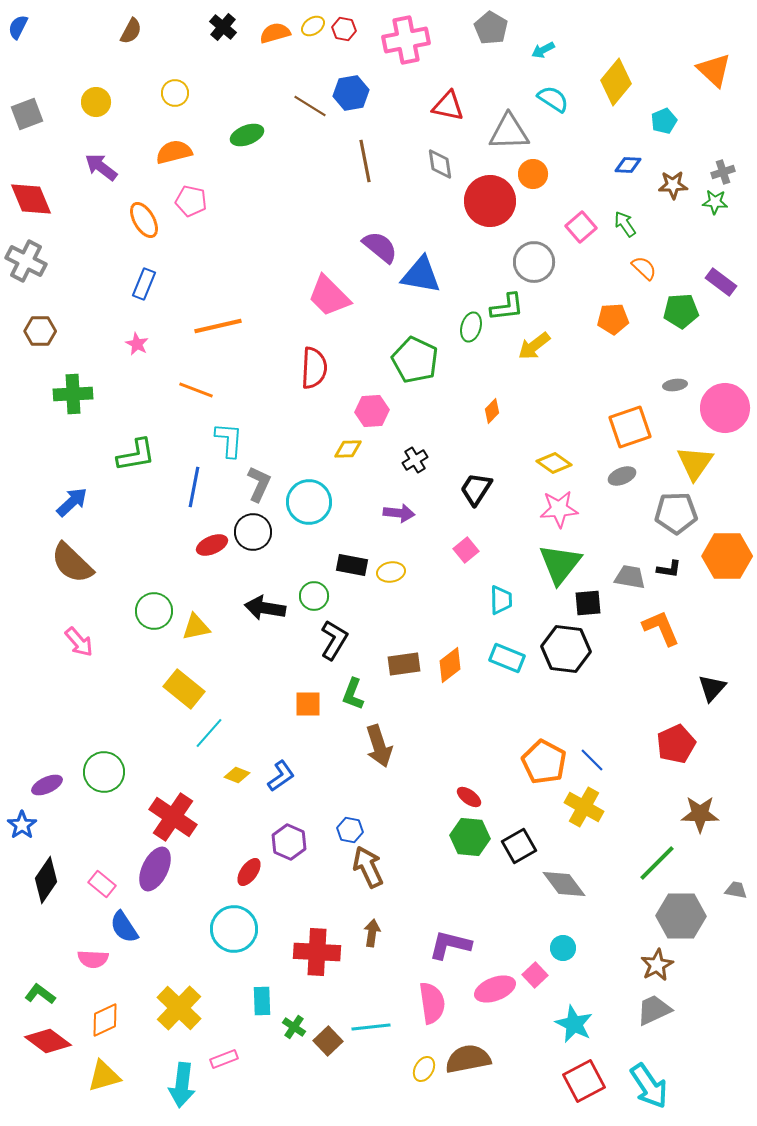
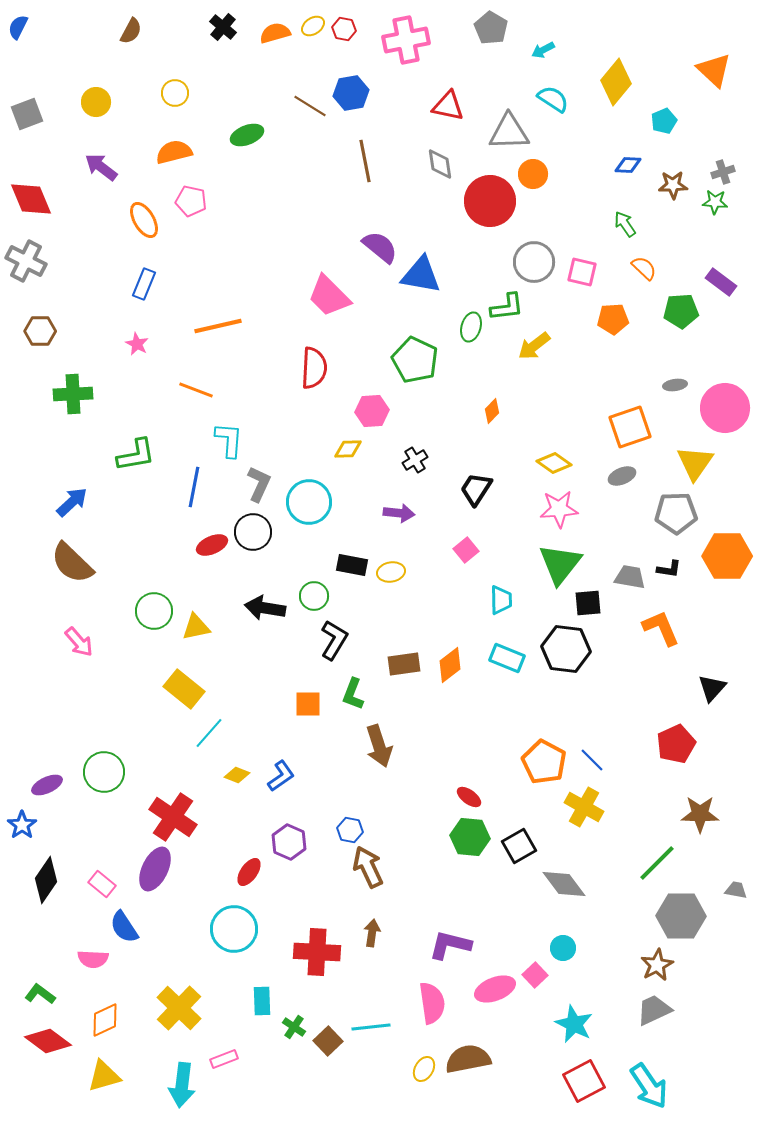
pink square at (581, 227): moved 1 px right, 45 px down; rotated 36 degrees counterclockwise
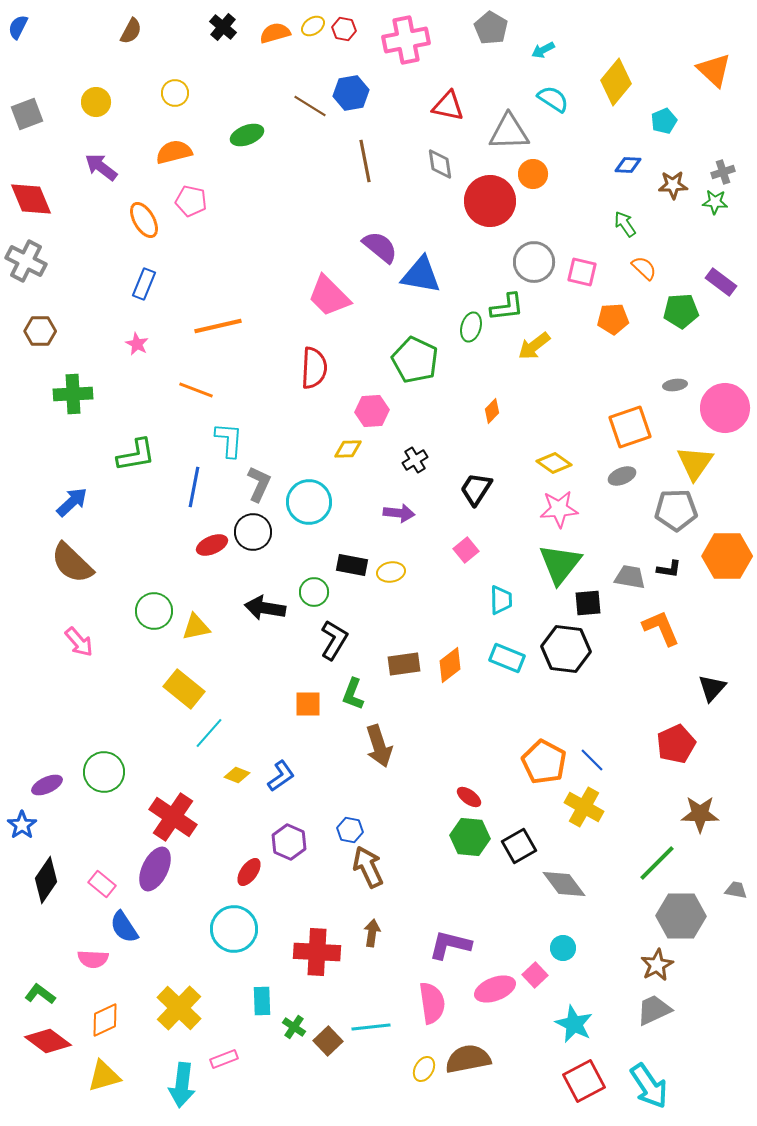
gray pentagon at (676, 513): moved 3 px up
green circle at (314, 596): moved 4 px up
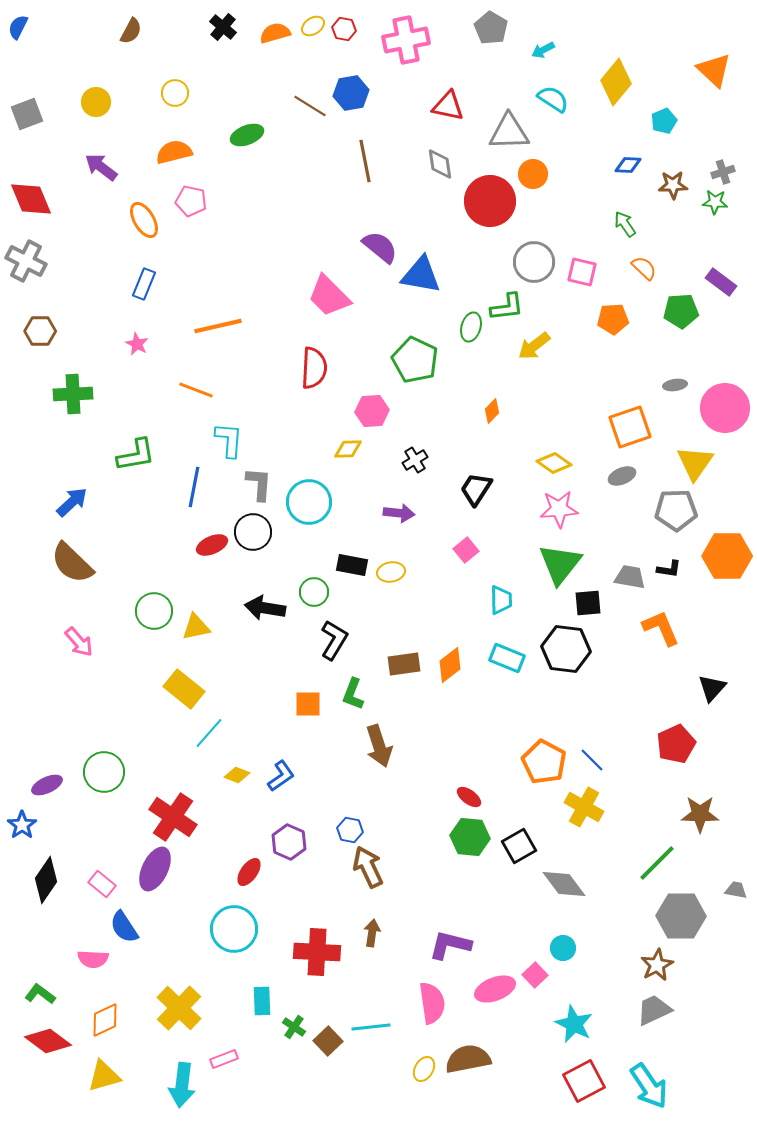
gray L-shape at (259, 484): rotated 21 degrees counterclockwise
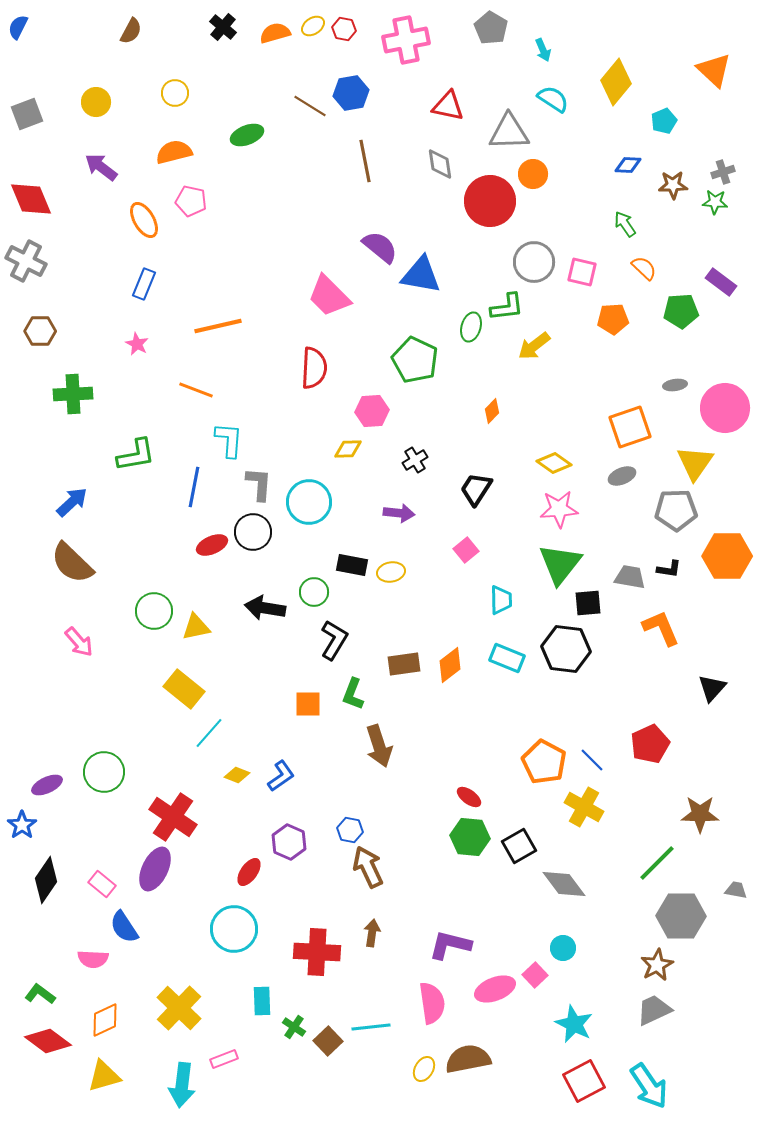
cyan arrow at (543, 50): rotated 85 degrees counterclockwise
red pentagon at (676, 744): moved 26 px left
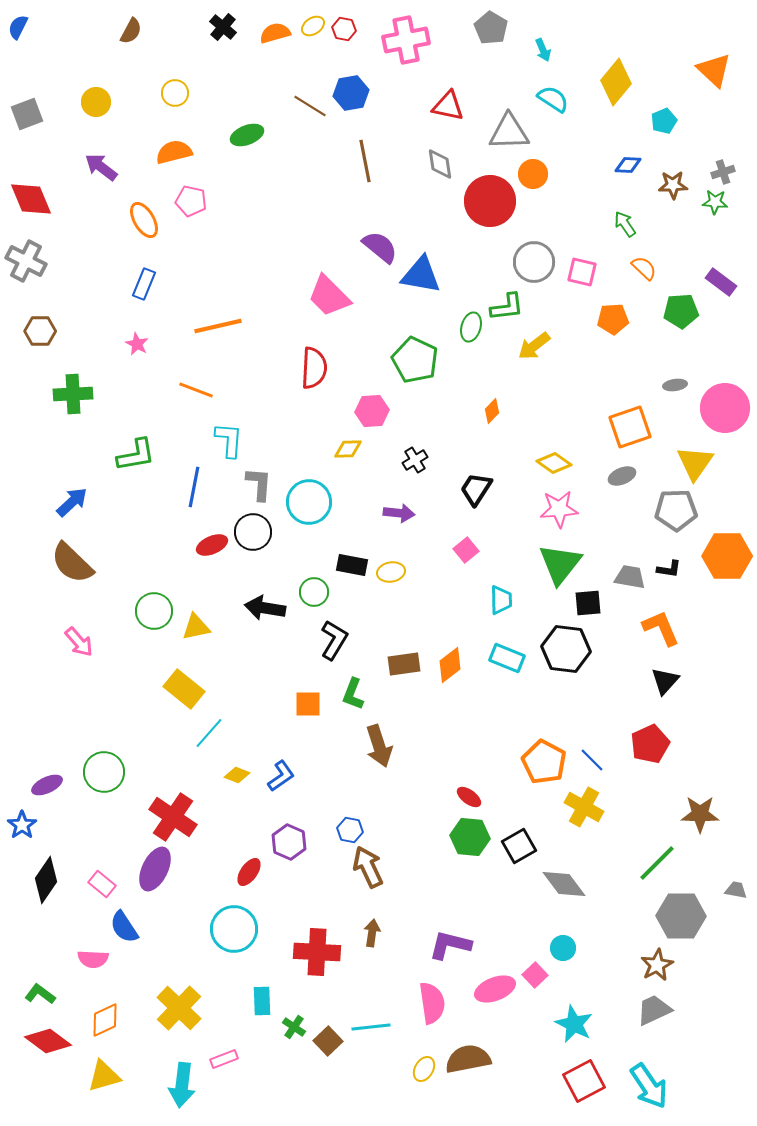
black triangle at (712, 688): moved 47 px left, 7 px up
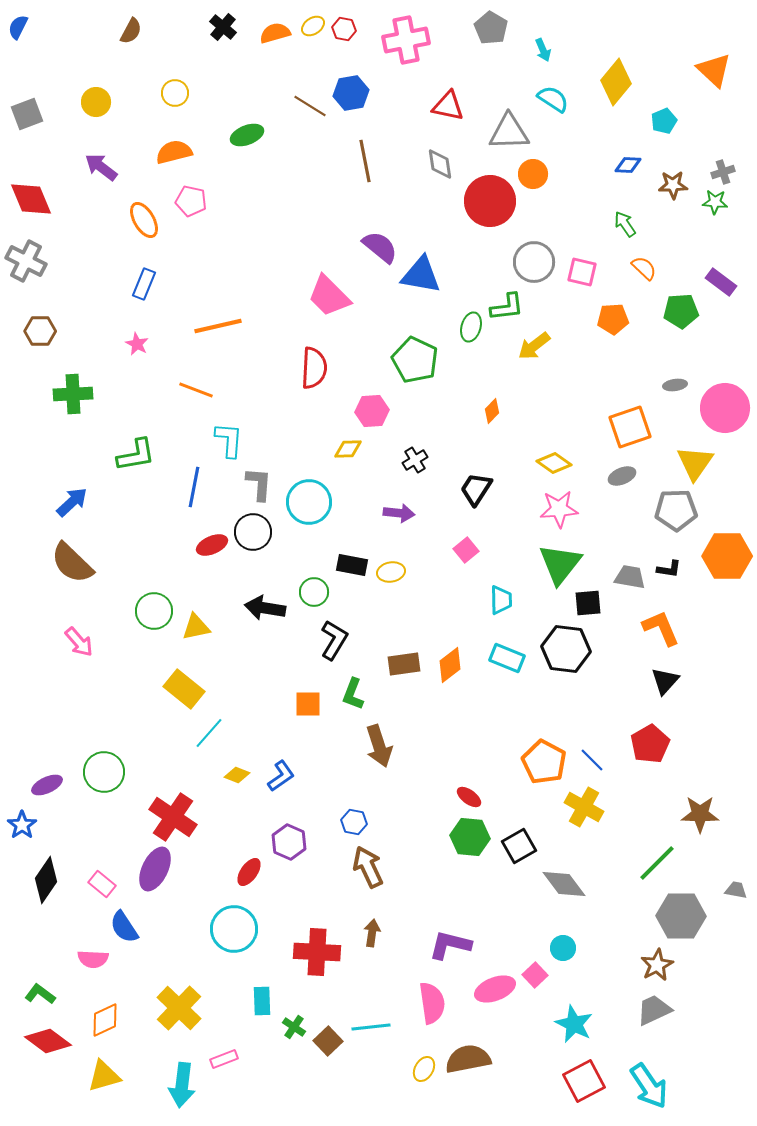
red pentagon at (650, 744): rotated 6 degrees counterclockwise
blue hexagon at (350, 830): moved 4 px right, 8 px up
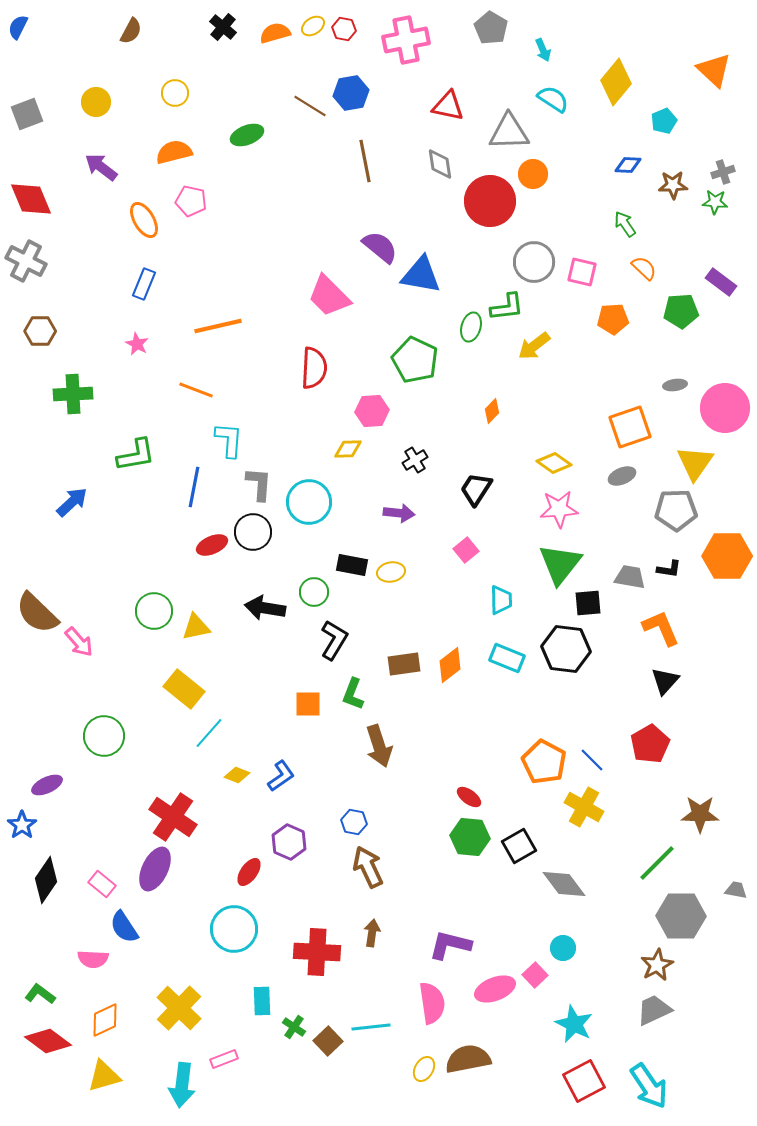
brown semicircle at (72, 563): moved 35 px left, 50 px down
green circle at (104, 772): moved 36 px up
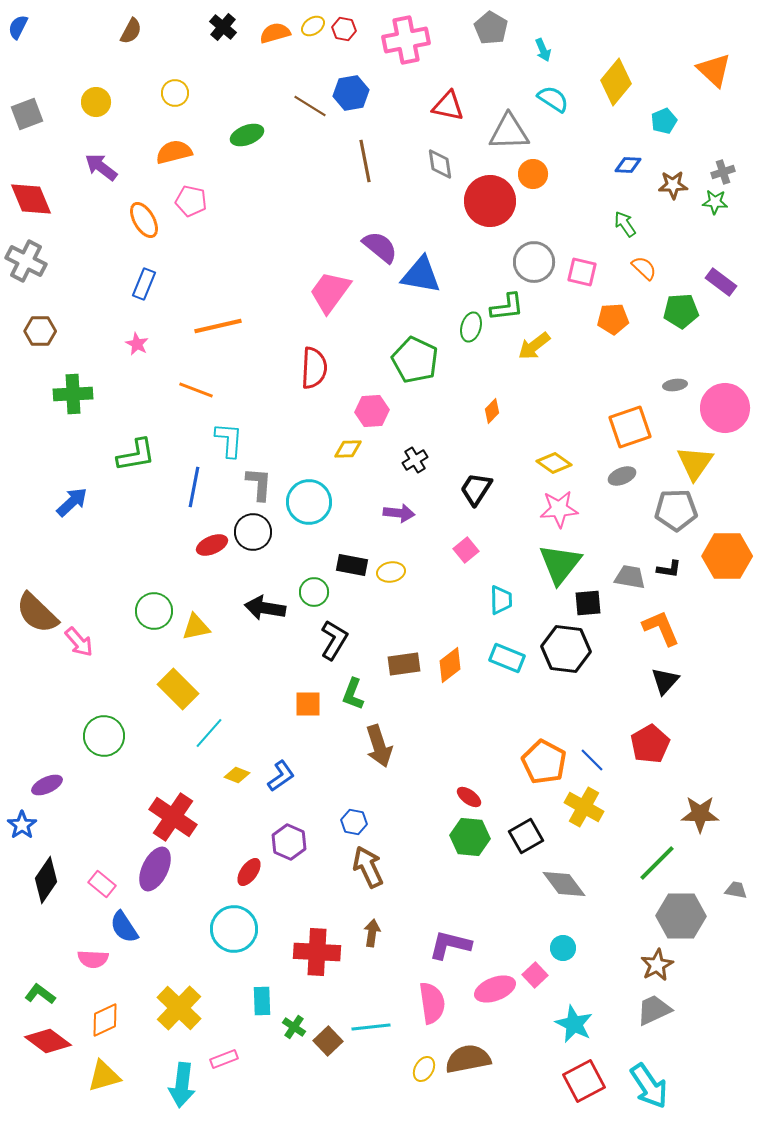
pink trapezoid at (329, 296): moved 1 px right, 4 px up; rotated 81 degrees clockwise
yellow rectangle at (184, 689): moved 6 px left; rotated 6 degrees clockwise
black square at (519, 846): moved 7 px right, 10 px up
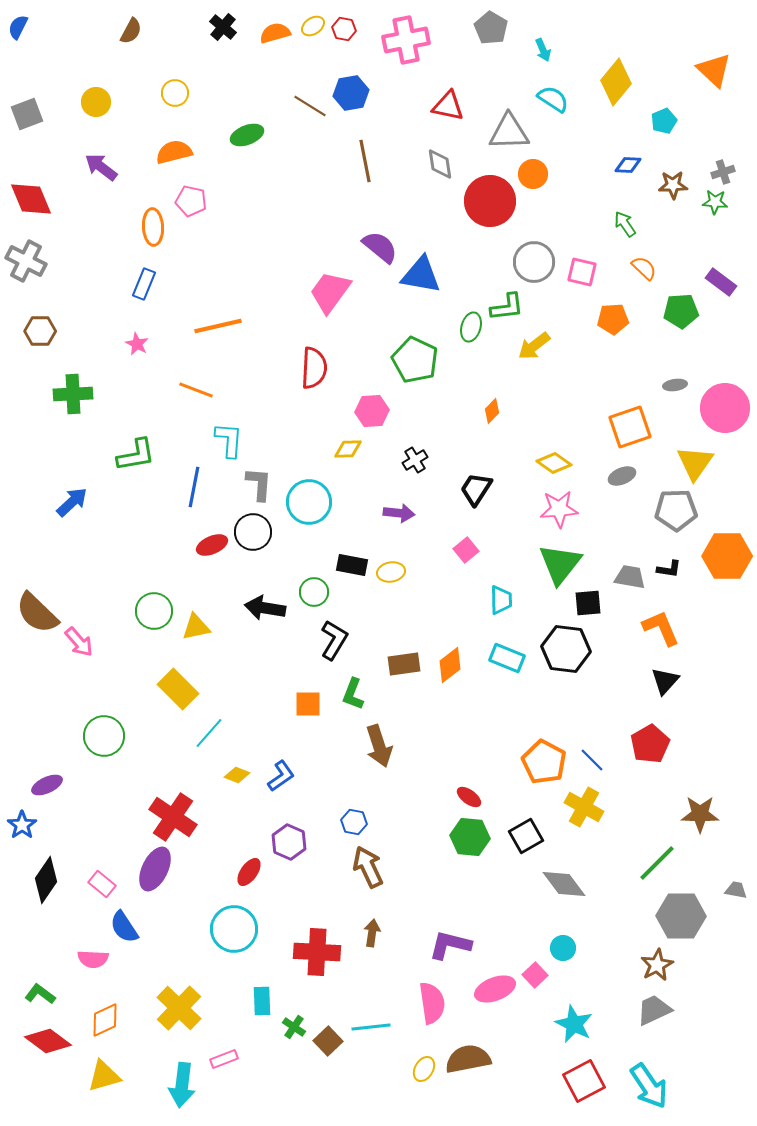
orange ellipse at (144, 220): moved 9 px right, 7 px down; rotated 27 degrees clockwise
